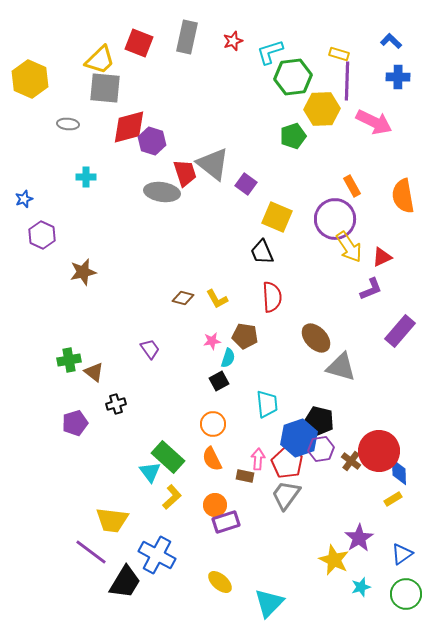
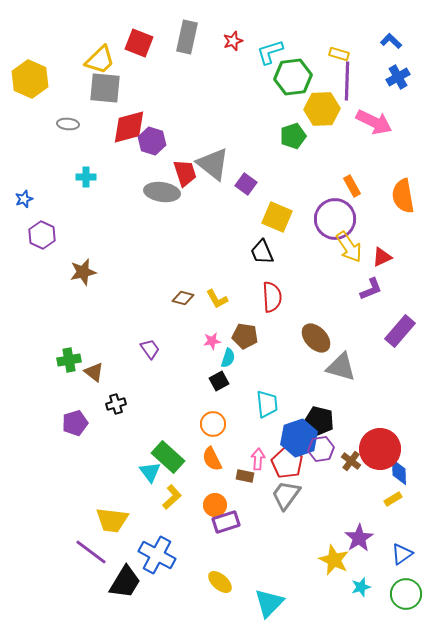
blue cross at (398, 77): rotated 30 degrees counterclockwise
red circle at (379, 451): moved 1 px right, 2 px up
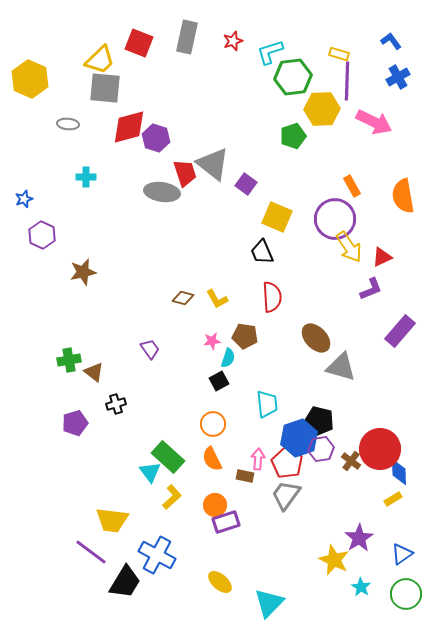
blue L-shape at (391, 41): rotated 10 degrees clockwise
purple hexagon at (152, 141): moved 4 px right, 3 px up
cyan star at (361, 587): rotated 24 degrees counterclockwise
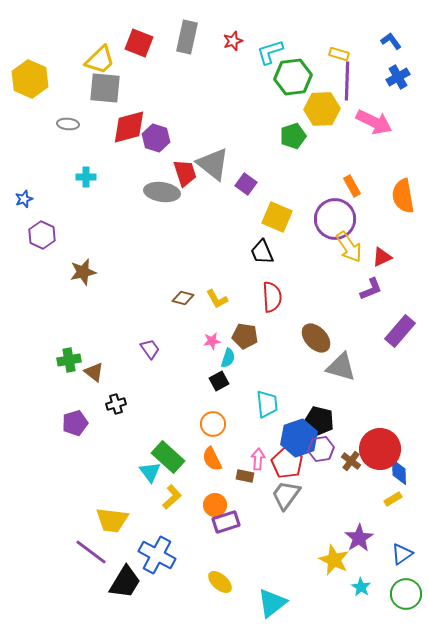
cyan triangle at (269, 603): moved 3 px right; rotated 8 degrees clockwise
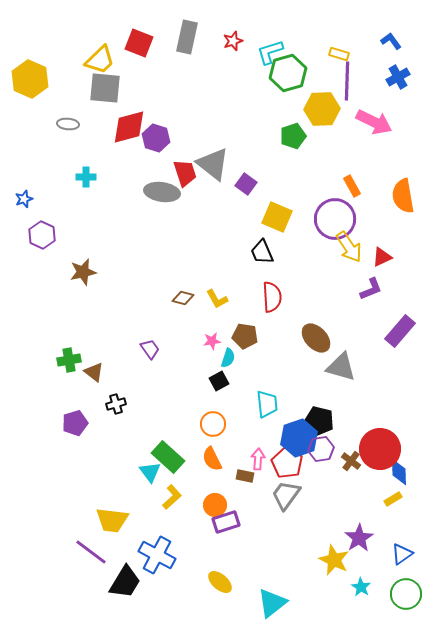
green hexagon at (293, 77): moved 5 px left, 4 px up; rotated 9 degrees counterclockwise
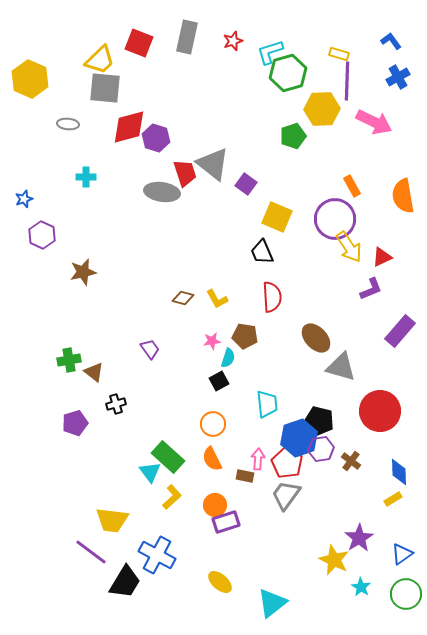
red circle at (380, 449): moved 38 px up
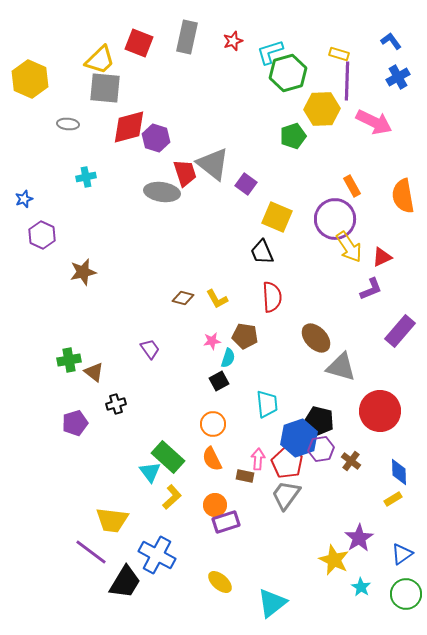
cyan cross at (86, 177): rotated 12 degrees counterclockwise
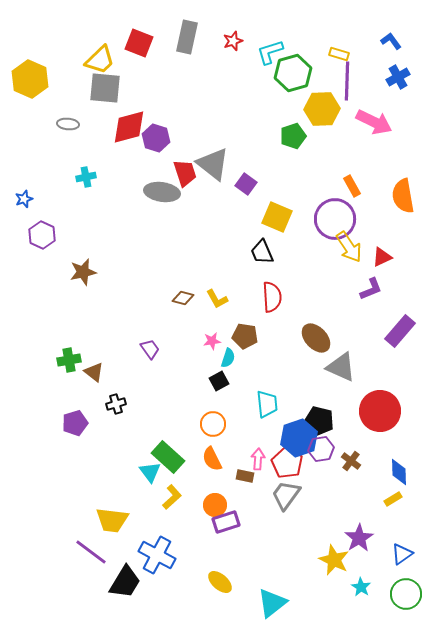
green hexagon at (288, 73): moved 5 px right
gray triangle at (341, 367): rotated 8 degrees clockwise
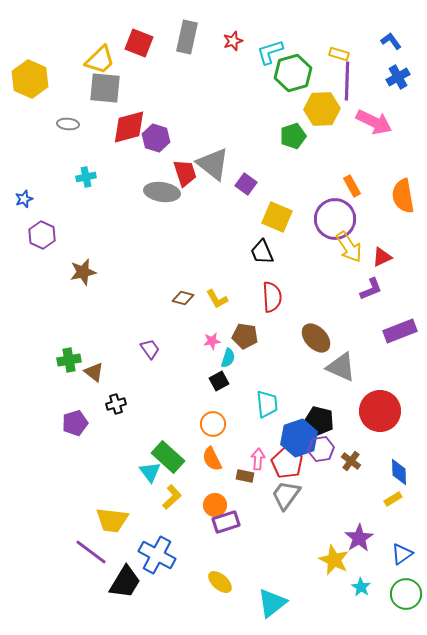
purple rectangle at (400, 331): rotated 28 degrees clockwise
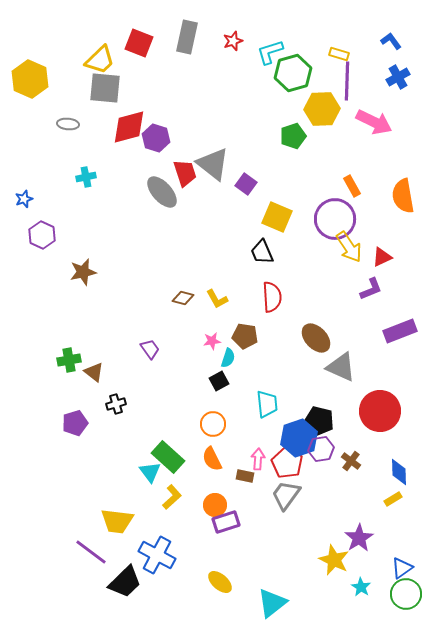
gray ellipse at (162, 192): rotated 40 degrees clockwise
yellow trapezoid at (112, 520): moved 5 px right, 1 px down
blue triangle at (402, 554): moved 14 px down
black trapezoid at (125, 582): rotated 15 degrees clockwise
